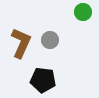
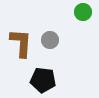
brown L-shape: rotated 20 degrees counterclockwise
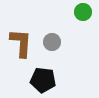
gray circle: moved 2 px right, 2 px down
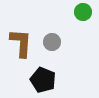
black pentagon: rotated 15 degrees clockwise
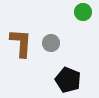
gray circle: moved 1 px left, 1 px down
black pentagon: moved 25 px right
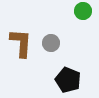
green circle: moved 1 px up
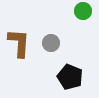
brown L-shape: moved 2 px left
black pentagon: moved 2 px right, 3 px up
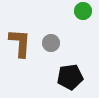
brown L-shape: moved 1 px right
black pentagon: rotated 30 degrees counterclockwise
